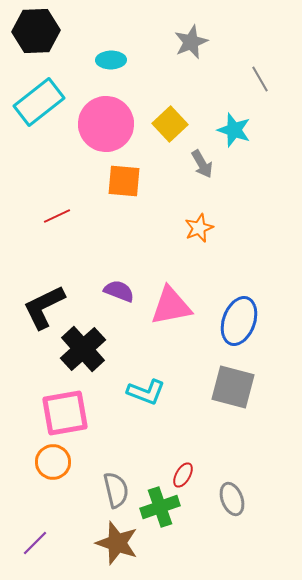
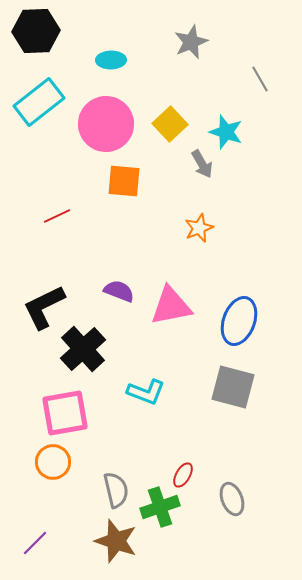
cyan star: moved 8 px left, 2 px down
brown star: moved 1 px left, 2 px up
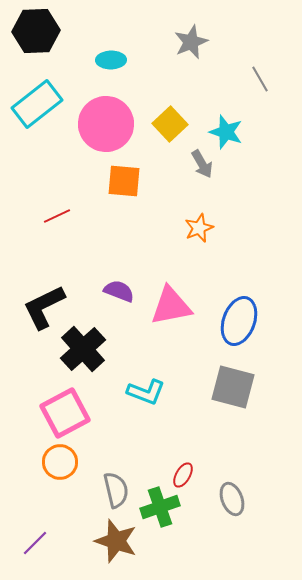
cyan rectangle: moved 2 px left, 2 px down
pink square: rotated 18 degrees counterclockwise
orange circle: moved 7 px right
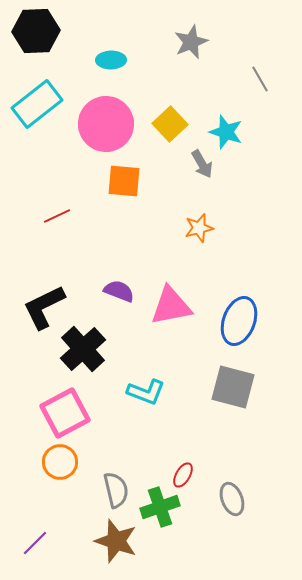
orange star: rotated 8 degrees clockwise
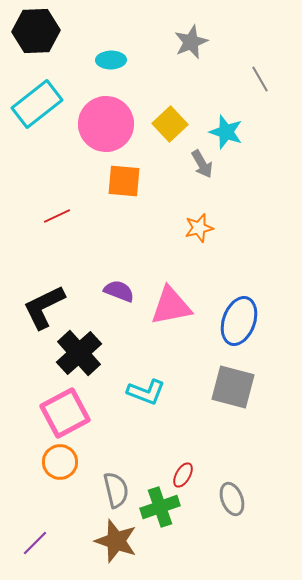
black cross: moved 4 px left, 4 px down
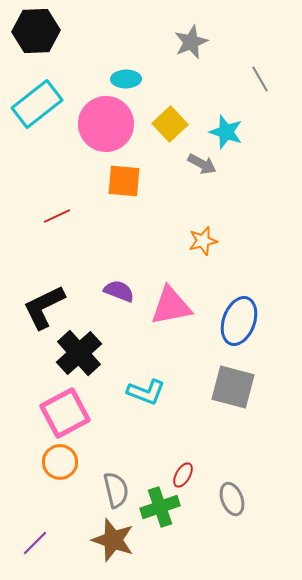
cyan ellipse: moved 15 px right, 19 px down
gray arrow: rotated 32 degrees counterclockwise
orange star: moved 4 px right, 13 px down
brown star: moved 3 px left, 1 px up
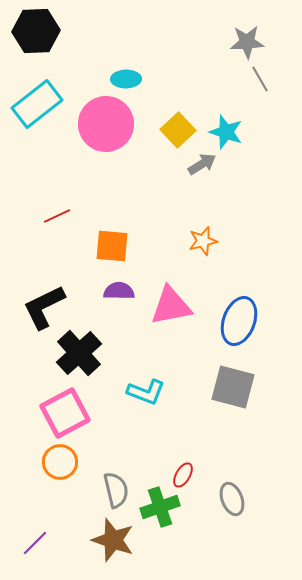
gray star: moved 56 px right; rotated 20 degrees clockwise
yellow square: moved 8 px right, 6 px down
gray arrow: rotated 60 degrees counterclockwise
orange square: moved 12 px left, 65 px down
purple semicircle: rotated 20 degrees counterclockwise
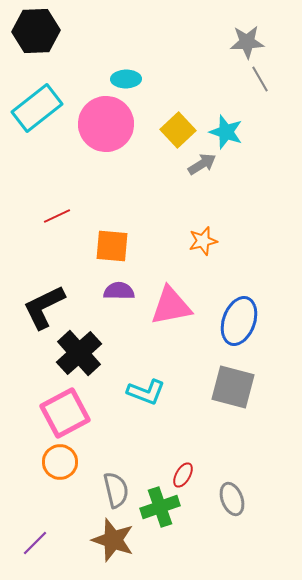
cyan rectangle: moved 4 px down
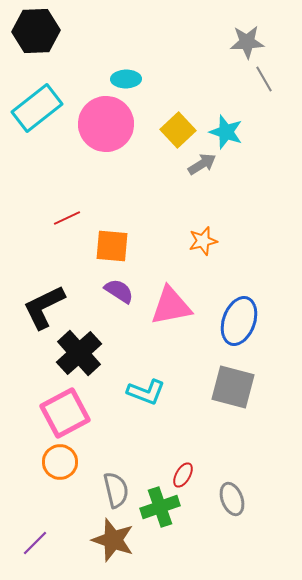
gray line: moved 4 px right
red line: moved 10 px right, 2 px down
purple semicircle: rotated 32 degrees clockwise
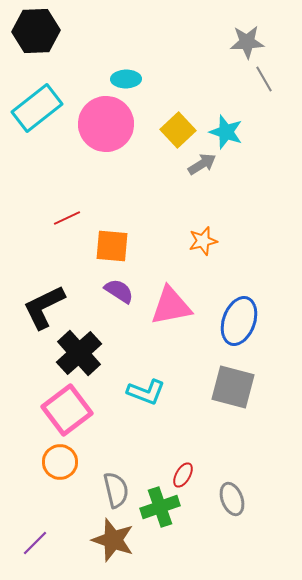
pink square: moved 2 px right, 3 px up; rotated 9 degrees counterclockwise
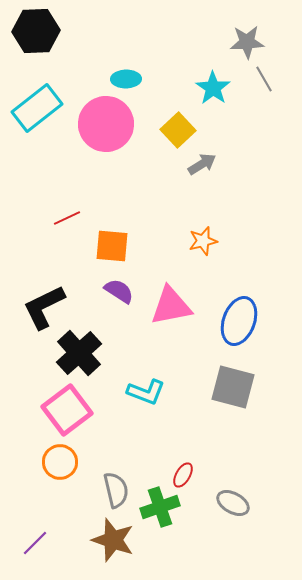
cyan star: moved 13 px left, 44 px up; rotated 16 degrees clockwise
gray ellipse: moved 1 px right, 4 px down; rotated 40 degrees counterclockwise
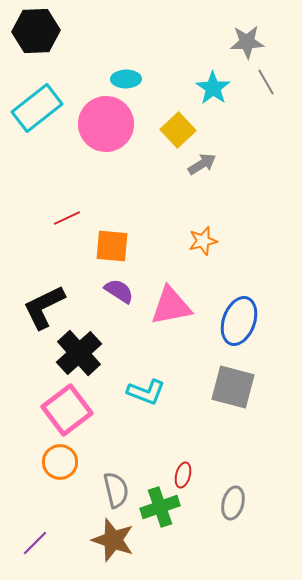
gray line: moved 2 px right, 3 px down
red ellipse: rotated 15 degrees counterclockwise
gray ellipse: rotated 76 degrees clockwise
